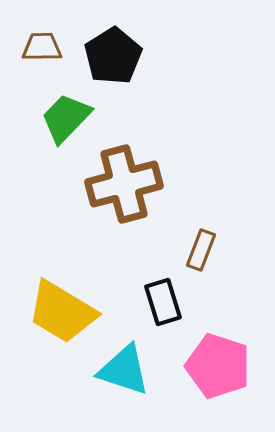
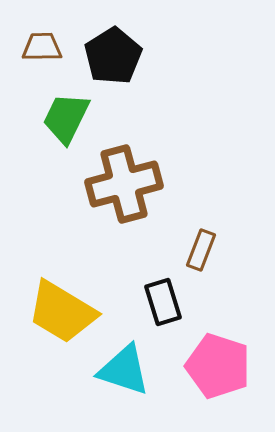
green trapezoid: rotated 18 degrees counterclockwise
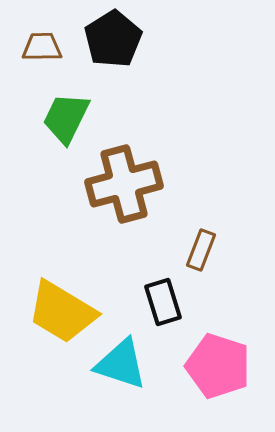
black pentagon: moved 17 px up
cyan triangle: moved 3 px left, 6 px up
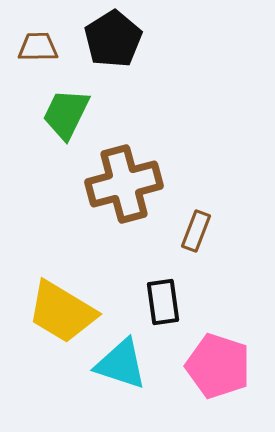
brown trapezoid: moved 4 px left
green trapezoid: moved 4 px up
brown rectangle: moved 5 px left, 19 px up
black rectangle: rotated 9 degrees clockwise
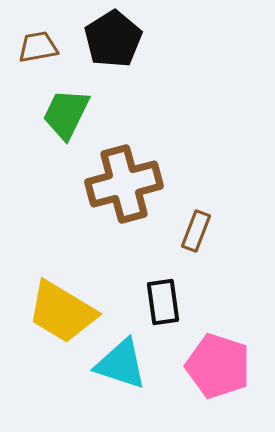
brown trapezoid: rotated 9 degrees counterclockwise
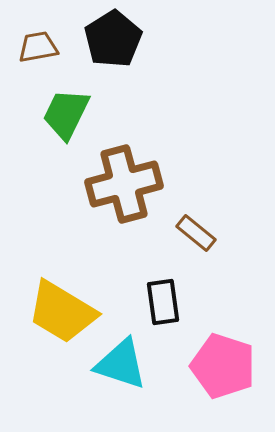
brown rectangle: moved 2 px down; rotated 72 degrees counterclockwise
pink pentagon: moved 5 px right
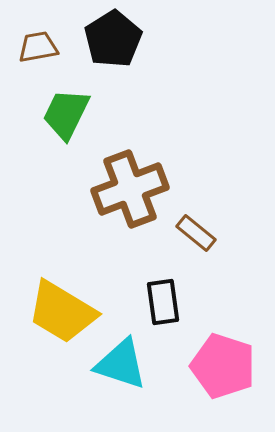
brown cross: moved 6 px right, 5 px down; rotated 6 degrees counterclockwise
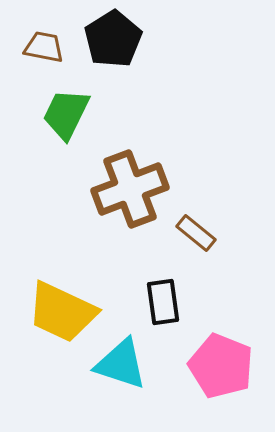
brown trapezoid: moved 6 px right; rotated 21 degrees clockwise
yellow trapezoid: rotated 6 degrees counterclockwise
pink pentagon: moved 2 px left; rotated 4 degrees clockwise
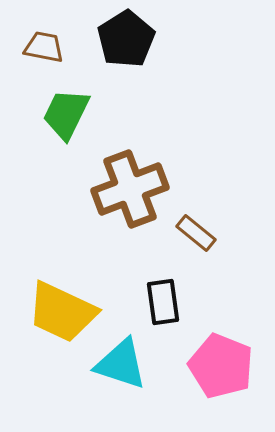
black pentagon: moved 13 px right
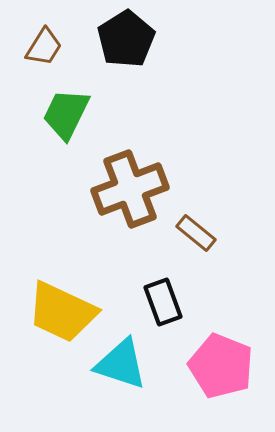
brown trapezoid: rotated 111 degrees clockwise
black rectangle: rotated 12 degrees counterclockwise
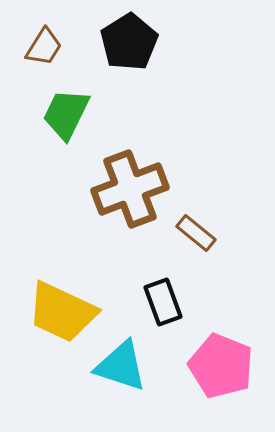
black pentagon: moved 3 px right, 3 px down
cyan triangle: moved 2 px down
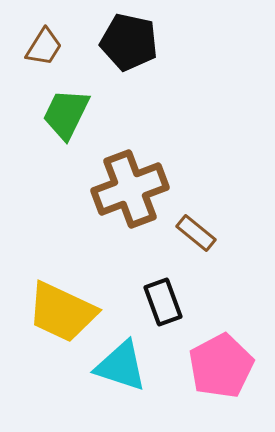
black pentagon: rotated 28 degrees counterclockwise
pink pentagon: rotated 22 degrees clockwise
